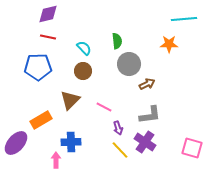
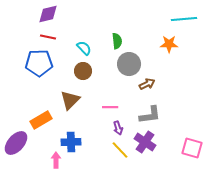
blue pentagon: moved 1 px right, 4 px up
pink line: moved 6 px right; rotated 28 degrees counterclockwise
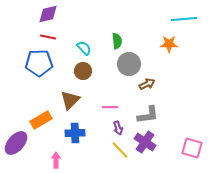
gray L-shape: moved 2 px left
blue cross: moved 4 px right, 9 px up
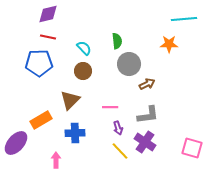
yellow line: moved 1 px down
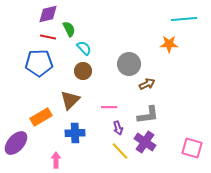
green semicircle: moved 48 px left, 12 px up; rotated 21 degrees counterclockwise
pink line: moved 1 px left
orange rectangle: moved 3 px up
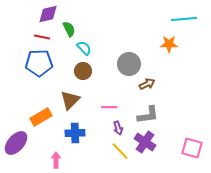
red line: moved 6 px left
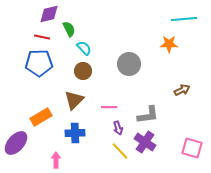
purple diamond: moved 1 px right
brown arrow: moved 35 px right, 6 px down
brown triangle: moved 4 px right
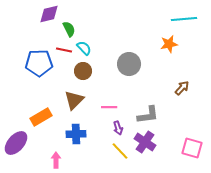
red line: moved 22 px right, 13 px down
orange star: rotated 12 degrees counterclockwise
brown arrow: moved 2 px up; rotated 21 degrees counterclockwise
blue cross: moved 1 px right, 1 px down
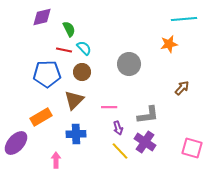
purple diamond: moved 7 px left, 3 px down
blue pentagon: moved 8 px right, 11 px down
brown circle: moved 1 px left, 1 px down
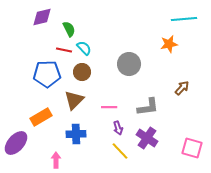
gray L-shape: moved 8 px up
purple cross: moved 2 px right, 4 px up
